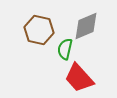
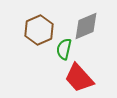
brown hexagon: rotated 24 degrees clockwise
green semicircle: moved 1 px left
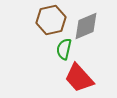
brown hexagon: moved 12 px right, 10 px up; rotated 12 degrees clockwise
